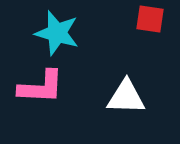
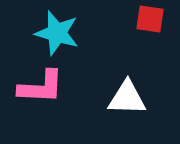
white triangle: moved 1 px right, 1 px down
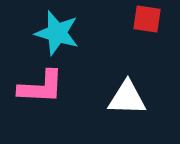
red square: moved 3 px left
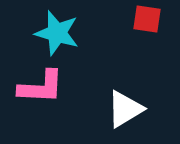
white triangle: moved 2 px left, 11 px down; rotated 33 degrees counterclockwise
